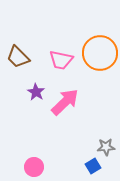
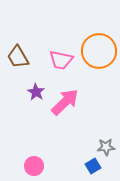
orange circle: moved 1 px left, 2 px up
brown trapezoid: rotated 15 degrees clockwise
pink circle: moved 1 px up
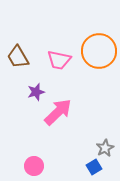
pink trapezoid: moved 2 px left
purple star: rotated 24 degrees clockwise
pink arrow: moved 7 px left, 10 px down
gray star: moved 1 px left, 1 px down; rotated 24 degrees counterclockwise
blue square: moved 1 px right, 1 px down
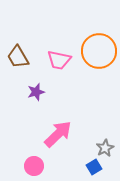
pink arrow: moved 22 px down
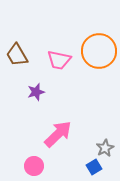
brown trapezoid: moved 1 px left, 2 px up
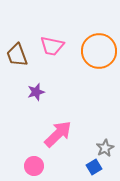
brown trapezoid: rotated 10 degrees clockwise
pink trapezoid: moved 7 px left, 14 px up
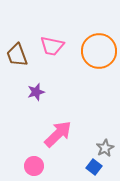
blue square: rotated 21 degrees counterclockwise
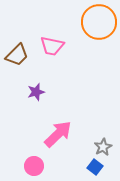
orange circle: moved 29 px up
brown trapezoid: rotated 115 degrees counterclockwise
gray star: moved 2 px left, 1 px up
blue square: moved 1 px right
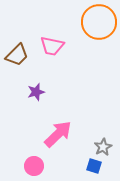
blue square: moved 1 px left, 1 px up; rotated 21 degrees counterclockwise
